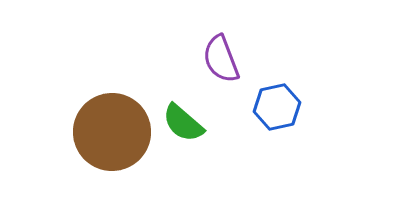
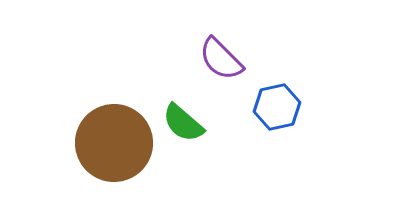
purple semicircle: rotated 24 degrees counterclockwise
brown circle: moved 2 px right, 11 px down
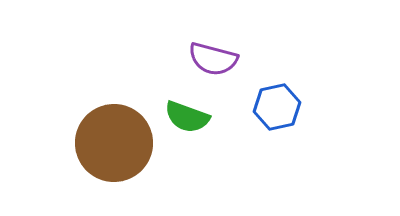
purple semicircle: moved 8 px left; rotated 30 degrees counterclockwise
green semicircle: moved 4 px right, 6 px up; rotated 21 degrees counterclockwise
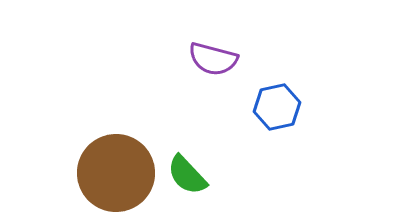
green semicircle: moved 58 px down; rotated 27 degrees clockwise
brown circle: moved 2 px right, 30 px down
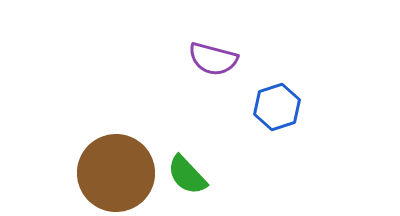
blue hexagon: rotated 6 degrees counterclockwise
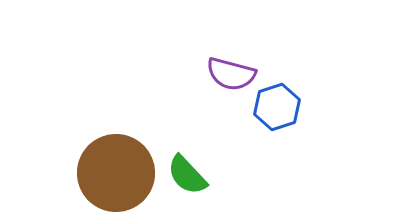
purple semicircle: moved 18 px right, 15 px down
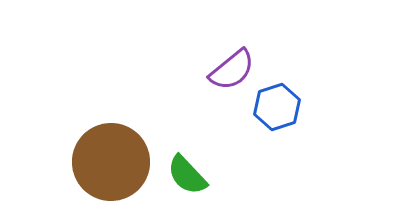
purple semicircle: moved 1 px right, 4 px up; rotated 54 degrees counterclockwise
brown circle: moved 5 px left, 11 px up
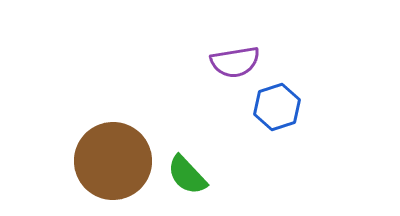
purple semicircle: moved 3 px right, 8 px up; rotated 30 degrees clockwise
brown circle: moved 2 px right, 1 px up
